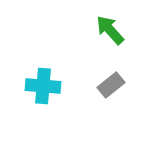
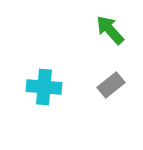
cyan cross: moved 1 px right, 1 px down
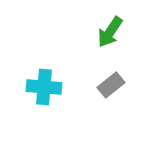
green arrow: moved 2 px down; rotated 104 degrees counterclockwise
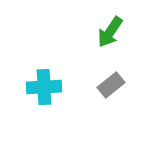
cyan cross: rotated 8 degrees counterclockwise
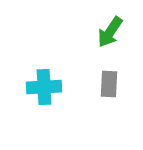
gray rectangle: moved 2 px left, 1 px up; rotated 48 degrees counterclockwise
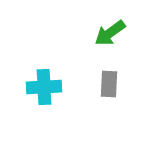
green arrow: moved 1 px down; rotated 20 degrees clockwise
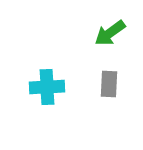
cyan cross: moved 3 px right
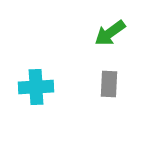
cyan cross: moved 11 px left
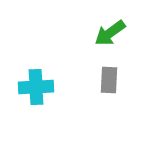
gray rectangle: moved 4 px up
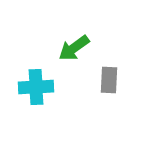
green arrow: moved 36 px left, 15 px down
